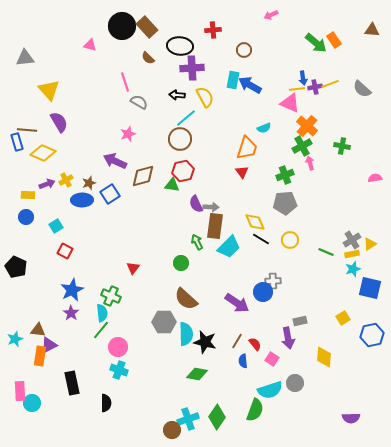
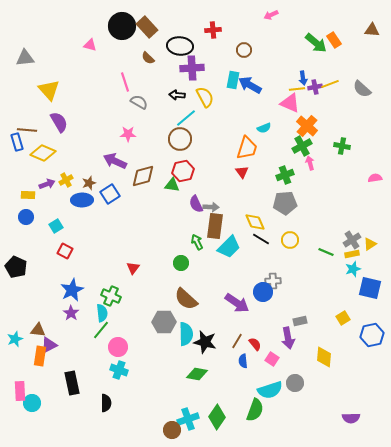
pink star at (128, 134): rotated 21 degrees clockwise
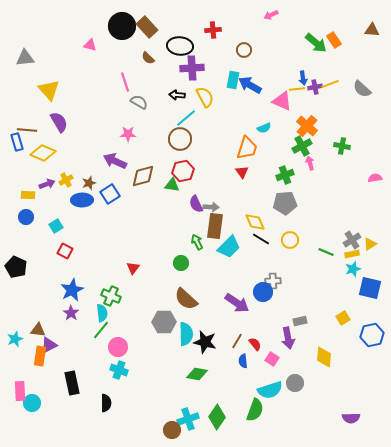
pink triangle at (290, 103): moved 8 px left, 2 px up
